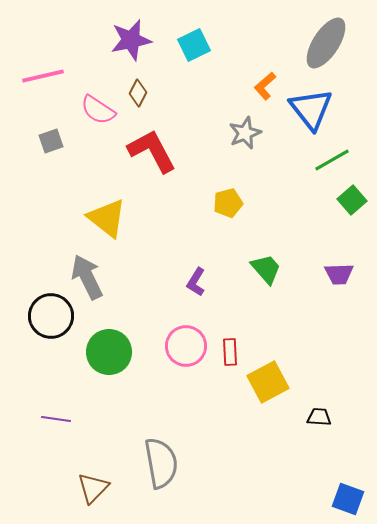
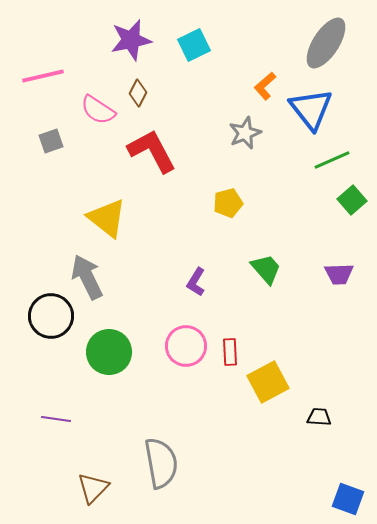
green line: rotated 6 degrees clockwise
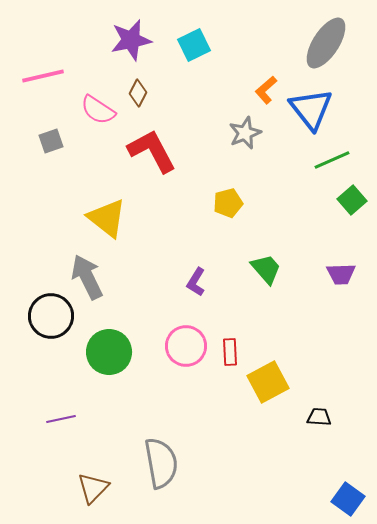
orange L-shape: moved 1 px right, 4 px down
purple trapezoid: moved 2 px right
purple line: moved 5 px right; rotated 20 degrees counterclockwise
blue square: rotated 16 degrees clockwise
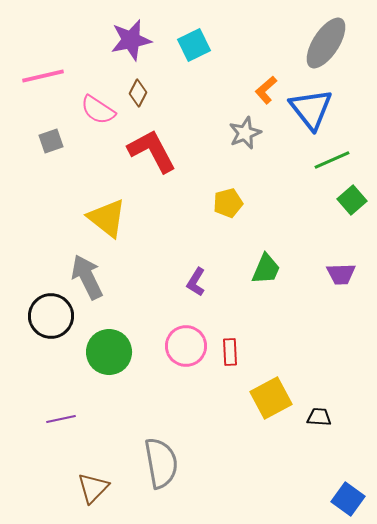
green trapezoid: rotated 64 degrees clockwise
yellow square: moved 3 px right, 16 px down
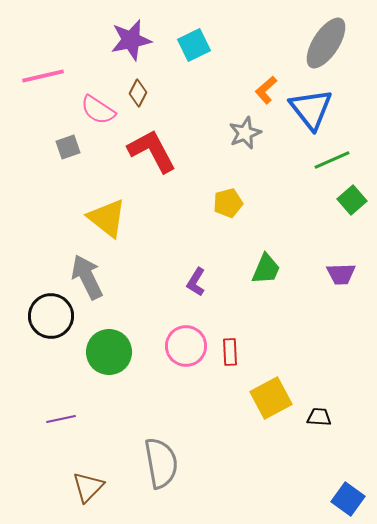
gray square: moved 17 px right, 6 px down
brown triangle: moved 5 px left, 1 px up
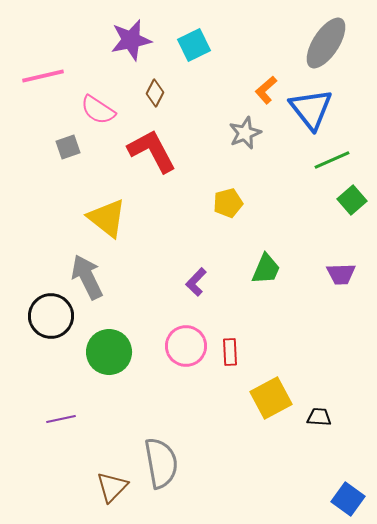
brown diamond: moved 17 px right
purple L-shape: rotated 12 degrees clockwise
brown triangle: moved 24 px right
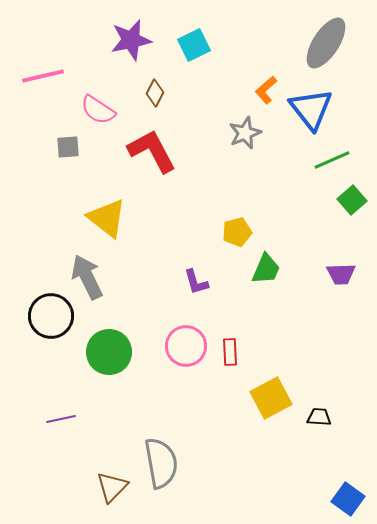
gray square: rotated 15 degrees clockwise
yellow pentagon: moved 9 px right, 29 px down
purple L-shape: rotated 60 degrees counterclockwise
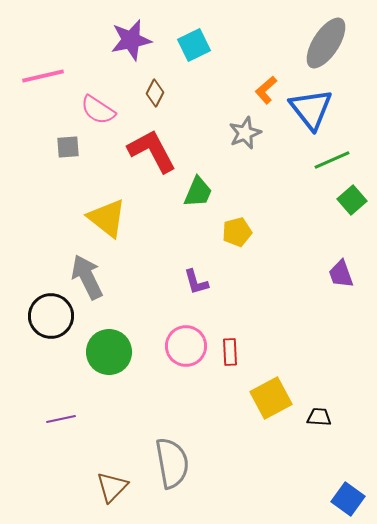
green trapezoid: moved 68 px left, 77 px up
purple trapezoid: rotated 72 degrees clockwise
gray semicircle: moved 11 px right
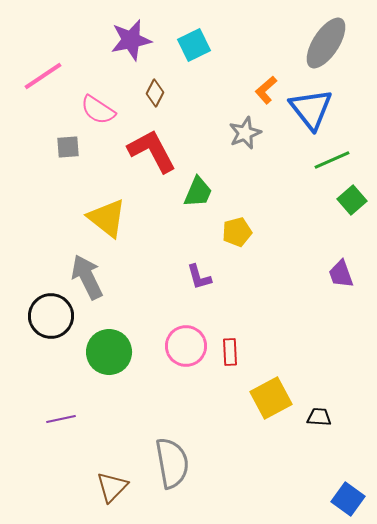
pink line: rotated 21 degrees counterclockwise
purple L-shape: moved 3 px right, 5 px up
